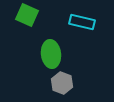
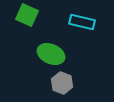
green ellipse: rotated 60 degrees counterclockwise
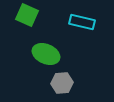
green ellipse: moved 5 px left
gray hexagon: rotated 25 degrees counterclockwise
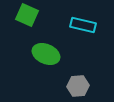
cyan rectangle: moved 1 px right, 3 px down
gray hexagon: moved 16 px right, 3 px down
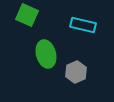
green ellipse: rotated 52 degrees clockwise
gray hexagon: moved 2 px left, 14 px up; rotated 20 degrees counterclockwise
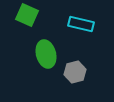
cyan rectangle: moved 2 px left, 1 px up
gray hexagon: moved 1 px left; rotated 10 degrees clockwise
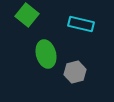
green square: rotated 15 degrees clockwise
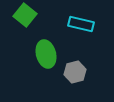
green square: moved 2 px left
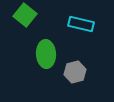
green ellipse: rotated 12 degrees clockwise
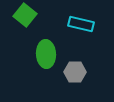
gray hexagon: rotated 15 degrees clockwise
